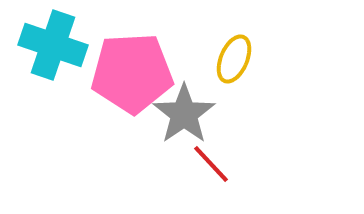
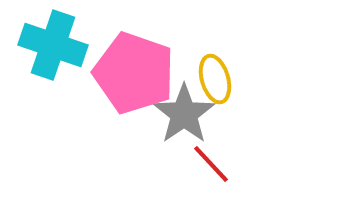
yellow ellipse: moved 19 px left, 20 px down; rotated 39 degrees counterclockwise
pink pentagon: moved 2 px right; rotated 22 degrees clockwise
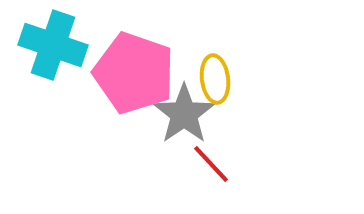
yellow ellipse: rotated 9 degrees clockwise
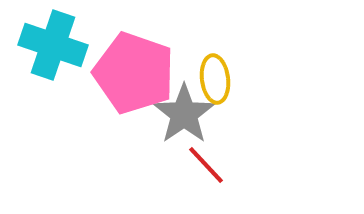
red line: moved 5 px left, 1 px down
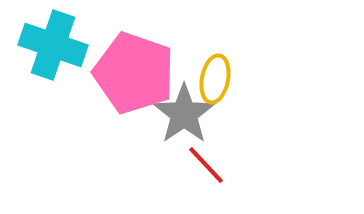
yellow ellipse: rotated 18 degrees clockwise
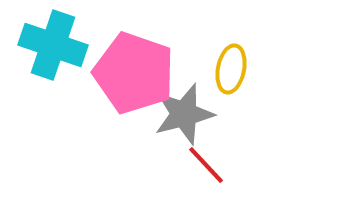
yellow ellipse: moved 16 px right, 10 px up
gray star: rotated 20 degrees clockwise
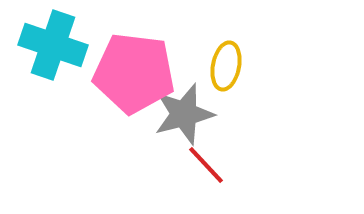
yellow ellipse: moved 5 px left, 3 px up
pink pentagon: rotated 12 degrees counterclockwise
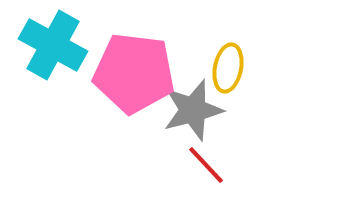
cyan cross: rotated 10 degrees clockwise
yellow ellipse: moved 2 px right, 2 px down
gray star: moved 9 px right, 4 px up
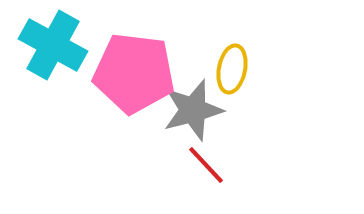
yellow ellipse: moved 4 px right, 1 px down
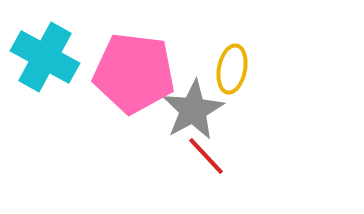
cyan cross: moved 8 px left, 12 px down
gray star: rotated 14 degrees counterclockwise
red line: moved 9 px up
